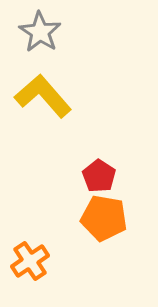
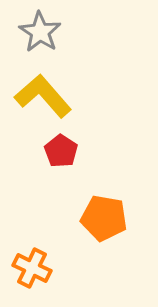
red pentagon: moved 38 px left, 25 px up
orange cross: moved 2 px right, 7 px down; rotated 30 degrees counterclockwise
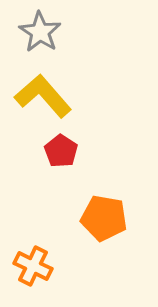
orange cross: moved 1 px right, 2 px up
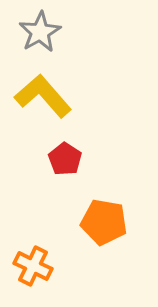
gray star: rotated 9 degrees clockwise
red pentagon: moved 4 px right, 8 px down
orange pentagon: moved 4 px down
